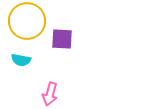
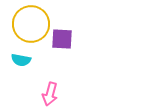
yellow circle: moved 4 px right, 3 px down
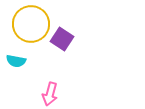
purple square: rotated 30 degrees clockwise
cyan semicircle: moved 5 px left, 1 px down
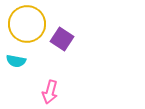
yellow circle: moved 4 px left
pink arrow: moved 2 px up
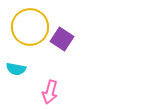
yellow circle: moved 3 px right, 3 px down
cyan semicircle: moved 8 px down
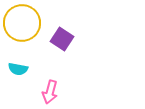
yellow circle: moved 8 px left, 4 px up
cyan semicircle: moved 2 px right
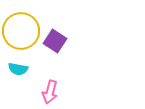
yellow circle: moved 1 px left, 8 px down
purple square: moved 7 px left, 2 px down
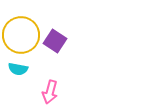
yellow circle: moved 4 px down
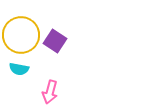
cyan semicircle: moved 1 px right
